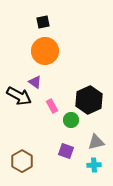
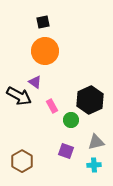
black hexagon: moved 1 px right
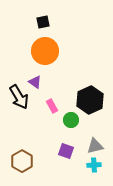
black arrow: moved 1 px down; rotated 30 degrees clockwise
gray triangle: moved 1 px left, 4 px down
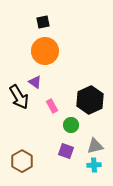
green circle: moved 5 px down
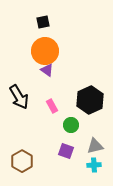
purple triangle: moved 12 px right, 12 px up
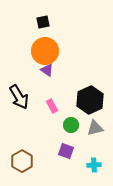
gray triangle: moved 18 px up
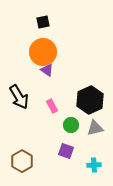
orange circle: moved 2 px left, 1 px down
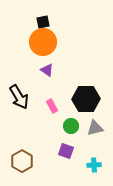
orange circle: moved 10 px up
black hexagon: moved 4 px left, 1 px up; rotated 24 degrees clockwise
green circle: moved 1 px down
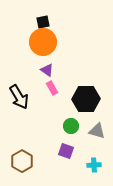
pink rectangle: moved 18 px up
gray triangle: moved 2 px right, 3 px down; rotated 30 degrees clockwise
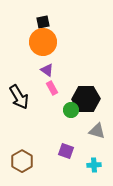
green circle: moved 16 px up
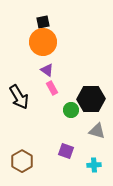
black hexagon: moved 5 px right
